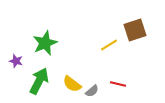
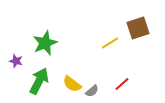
brown square: moved 3 px right, 2 px up
yellow line: moved 1 px right, 2 px up
red line: moved 4 px right; rotated 56 degrees counterclockwise
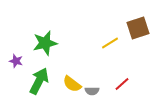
green star: rotated 10 degrees clockwise
gray semicircle: rotated 40 degrees clockwise
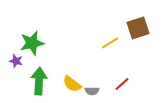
green star: moved 13 px left
green arrow: rotated 24 degrees counterclockwise
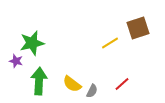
gray semicircle: rotated 64 degrees counterclockwise
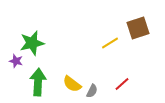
green arrow: moved 1 px left, 1 px down
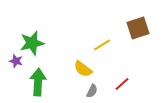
yellow line: moved 8 px left, 2 px down
yellow semicircle: moved 11 px right, 15 px up
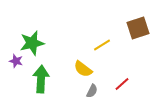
green arrow: moved 3 px right, 3 px up
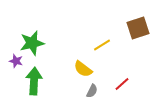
green arrow: moved 7 px left, 2 px down
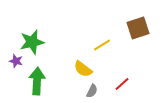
green star: moved 1 px up
green arrow: moved 3 px right
